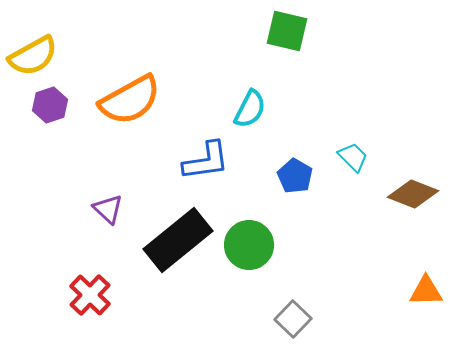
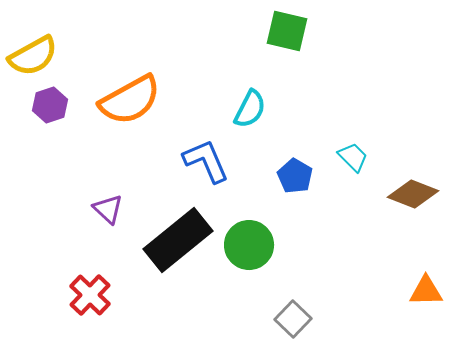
blue L-shape: rotated 105 degrees counterclockwise
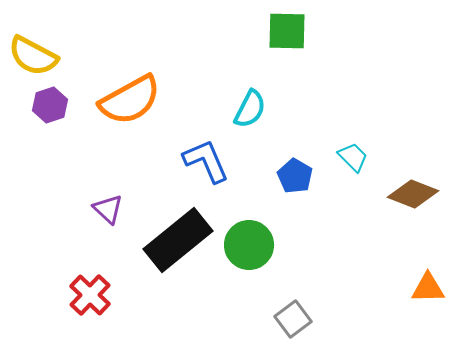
green square: rotated 12 degrees counterclockwise
yellow semicircle: rotated 57 degrees clockwise
orange triangle: moved 2 px right, 3 px up
gray square: rotated 9 degrees clockwise
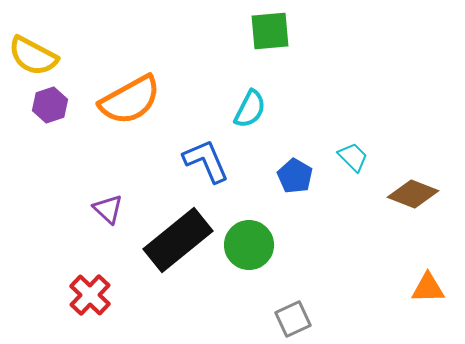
green square: moved 17 px left; rotated 6 degrees counterclockwise
gray square: rotated 12 degrees clockwise
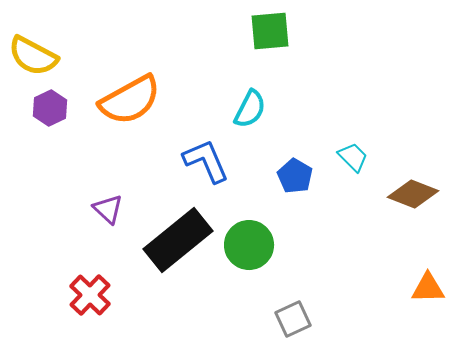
purple hexagon: moved 3 px down; rotated 8 degrees counterclockwise
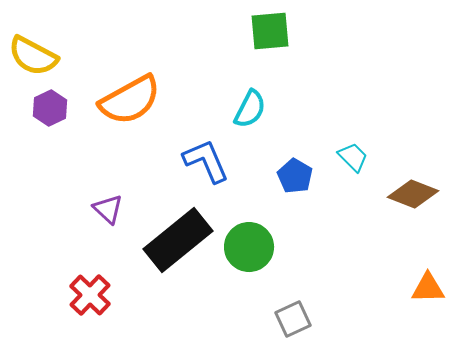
green circle: moved 2 px down
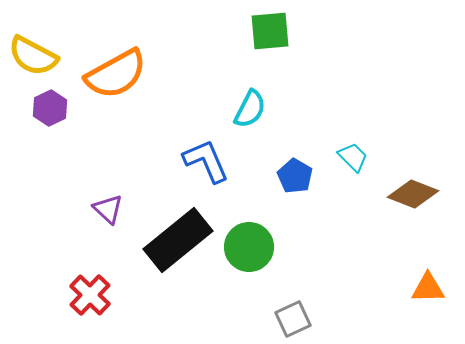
orange semicircle: moved 14 px left, 26 px up
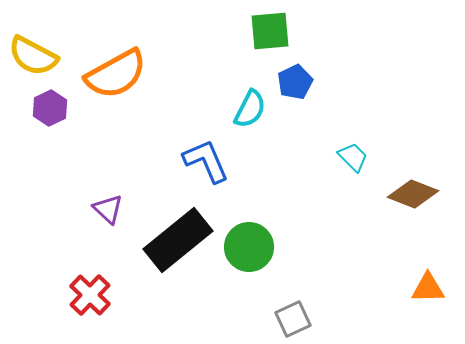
blue pentagon: moved 94 px up; rotated 16 degrees clockwise
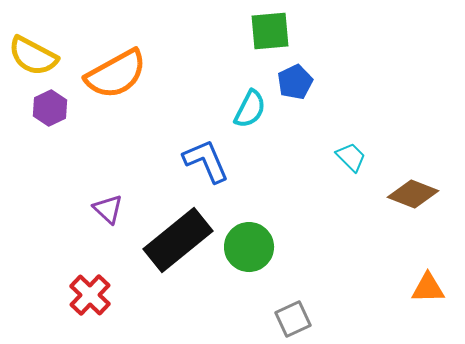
cyan trapezoid: moved 2 px left
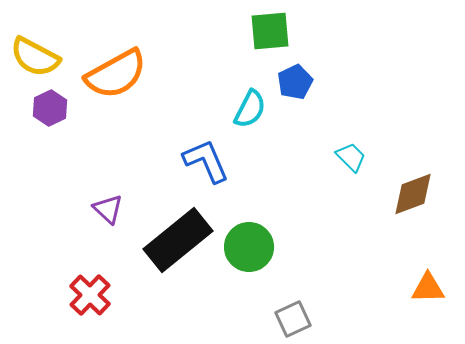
yellow semicircle: moved 2 px right, 1 px down
brown diamond: rotated 42 degrees counterclockwise
